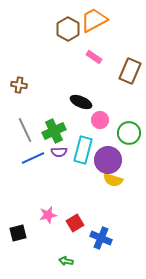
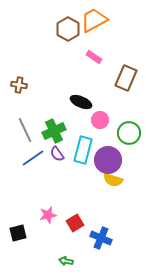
brown rectangle: moved 4 px left, 7 px down
purple semicircle: moved 2 px left, 2 px down; rotated 56 degrees clockwise
blue line: rotated 10 degrees counterclockwise
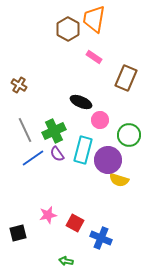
orange trapezoid: moved 1 px up; rotated 52 degrees counterclockwise
brown cross: rotated 21 degrees clockwise
green circle: moved 2 px down
yellow semicircle: moved 6 px right
red square: rotated 30 degrees counterclockwise
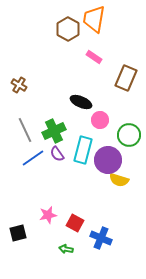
green arrow: moved 12 px up
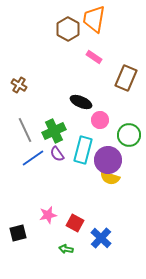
yellow semicircle: moved 9 px left, 2 px up
blue cross: rotated 20 degrees clockwise
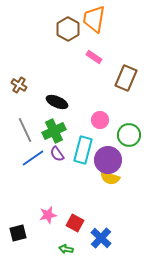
black ellipse: moved 24 px left
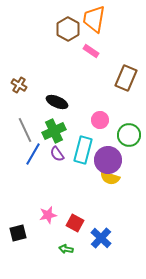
pink rectangle: moved 3 px left, 6 px up
blue line: moved 4 px up; rotated 25 degrees counterclockwise
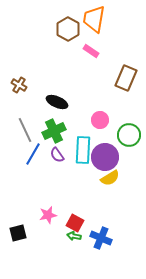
cyan rectangle: rotated 12 degrees counterclockwise
purple semicircle: moved 1 px down
purple circle: moved 3 px left, 3 px up
yellow semicircle: rotated 48 degrees counterclockwise
blue cross: rotated 20 degrees counterclockwise
green arrow: moved 8 px right, 13 px up
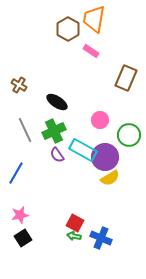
black ellipse: rotated 10 degrees clockwise
cyan rectangle: rotated 64 degrees counterclockwise
blue line: moved 17 px left, 19 px down
pink star: moved 28 px left
black square: moved 5 px right, 5 px down; rotated 18 degrees counterclockwise
